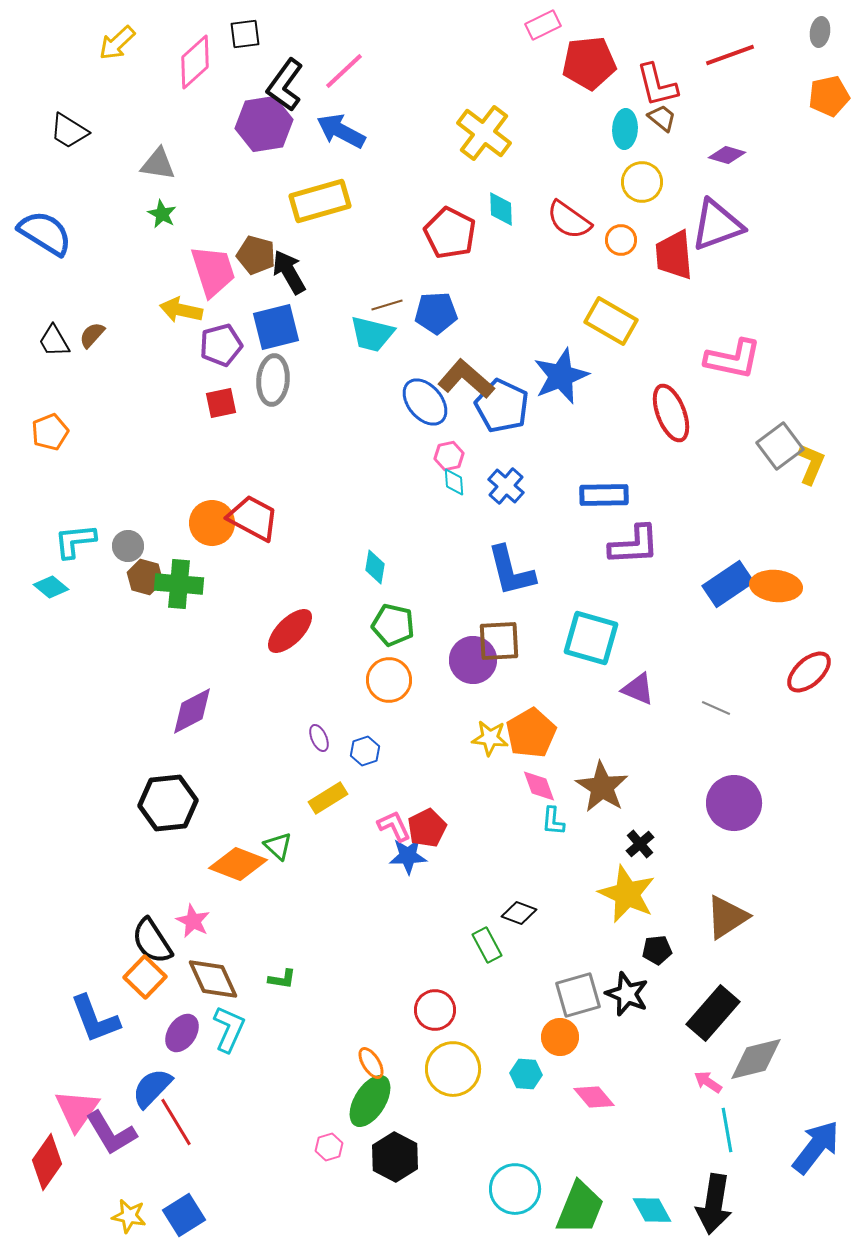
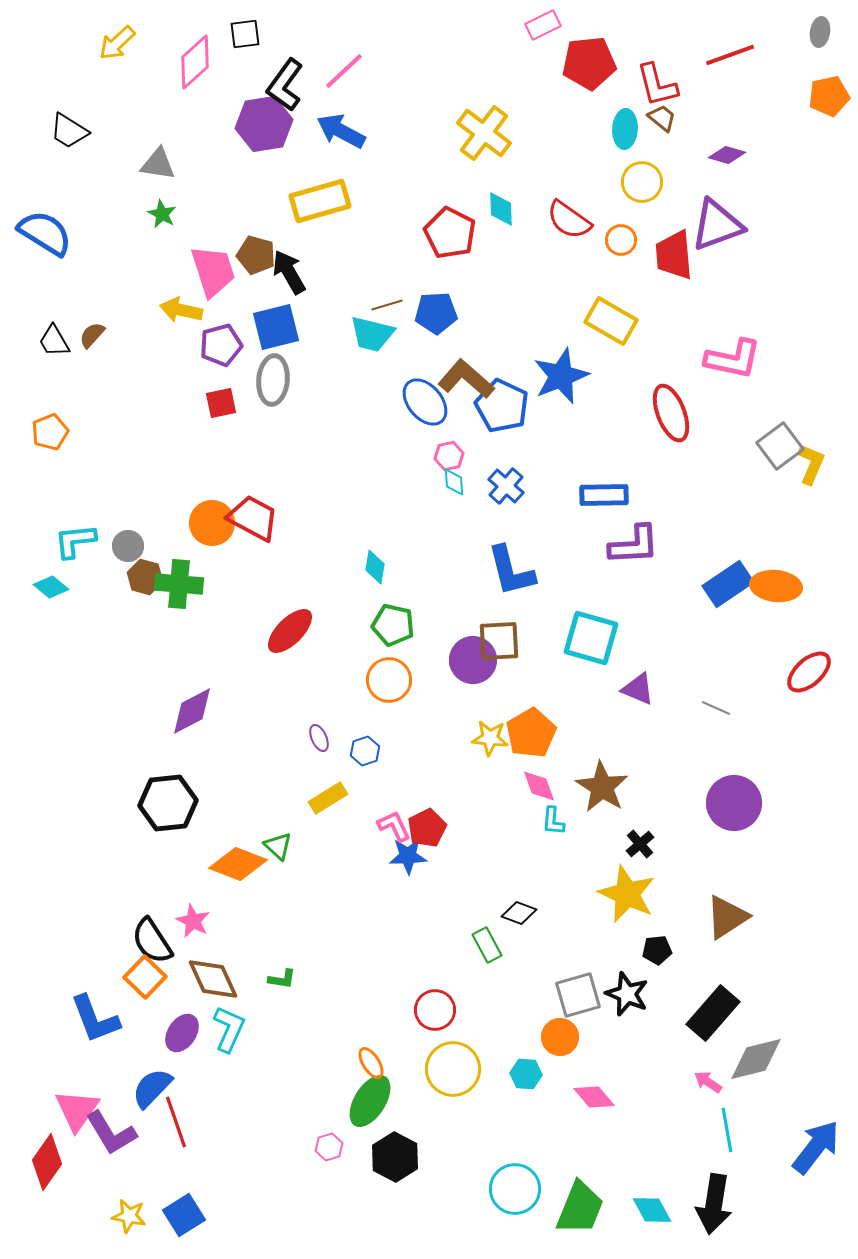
red line at (176, 1122): rotated 12 degrees clockwise
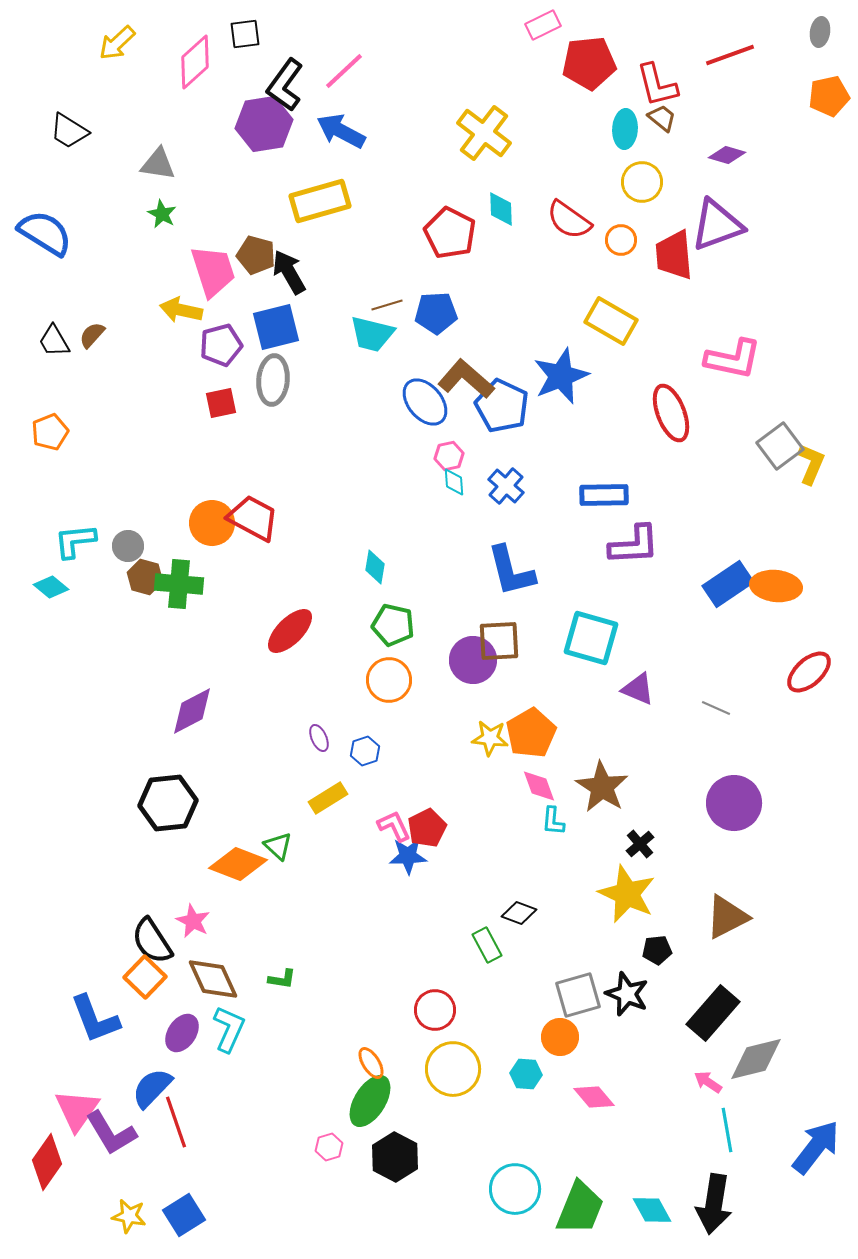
brown triangle at (727, 917): rotated 6 degrees clockwise
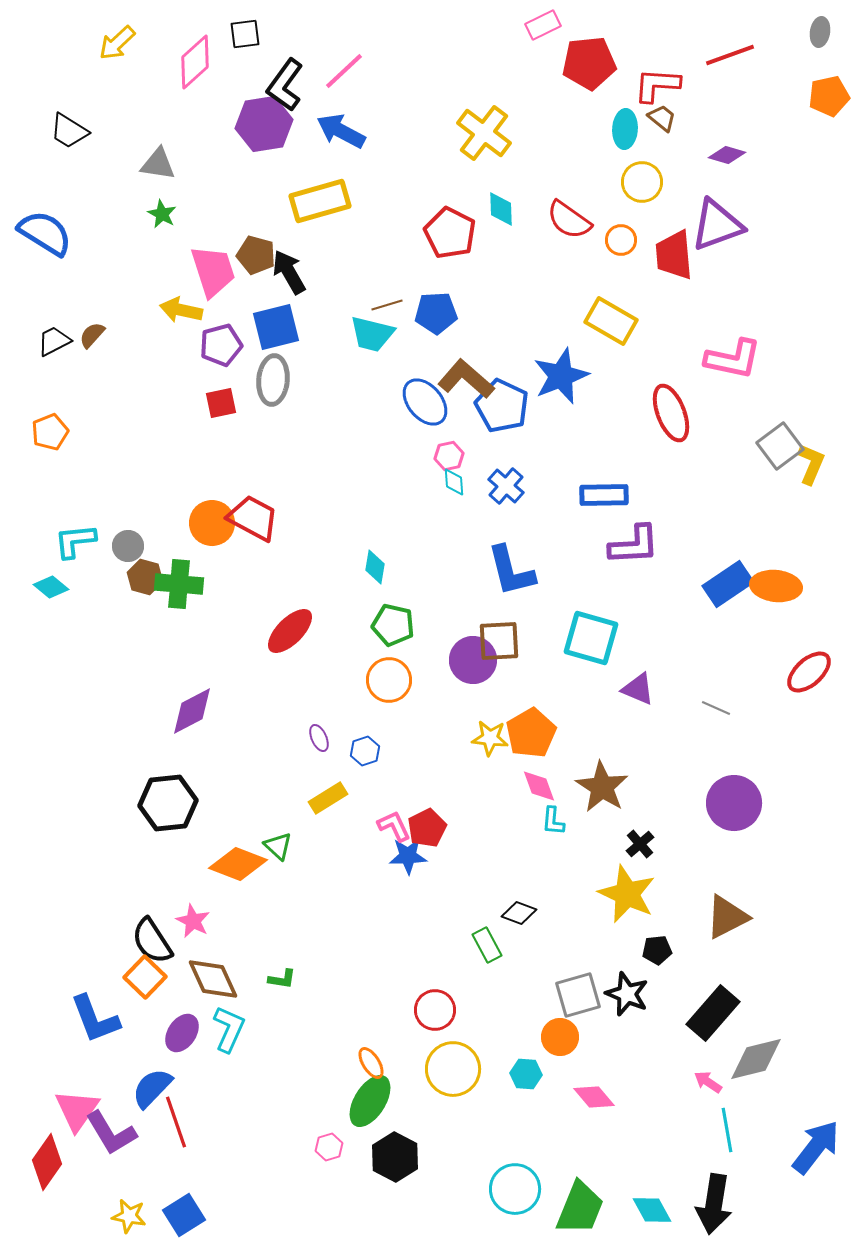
red L-shape at (657, 85): rotated 108 degrees clockwise
black trapezoid at (54, 341): rotated 93 degrees clockwise
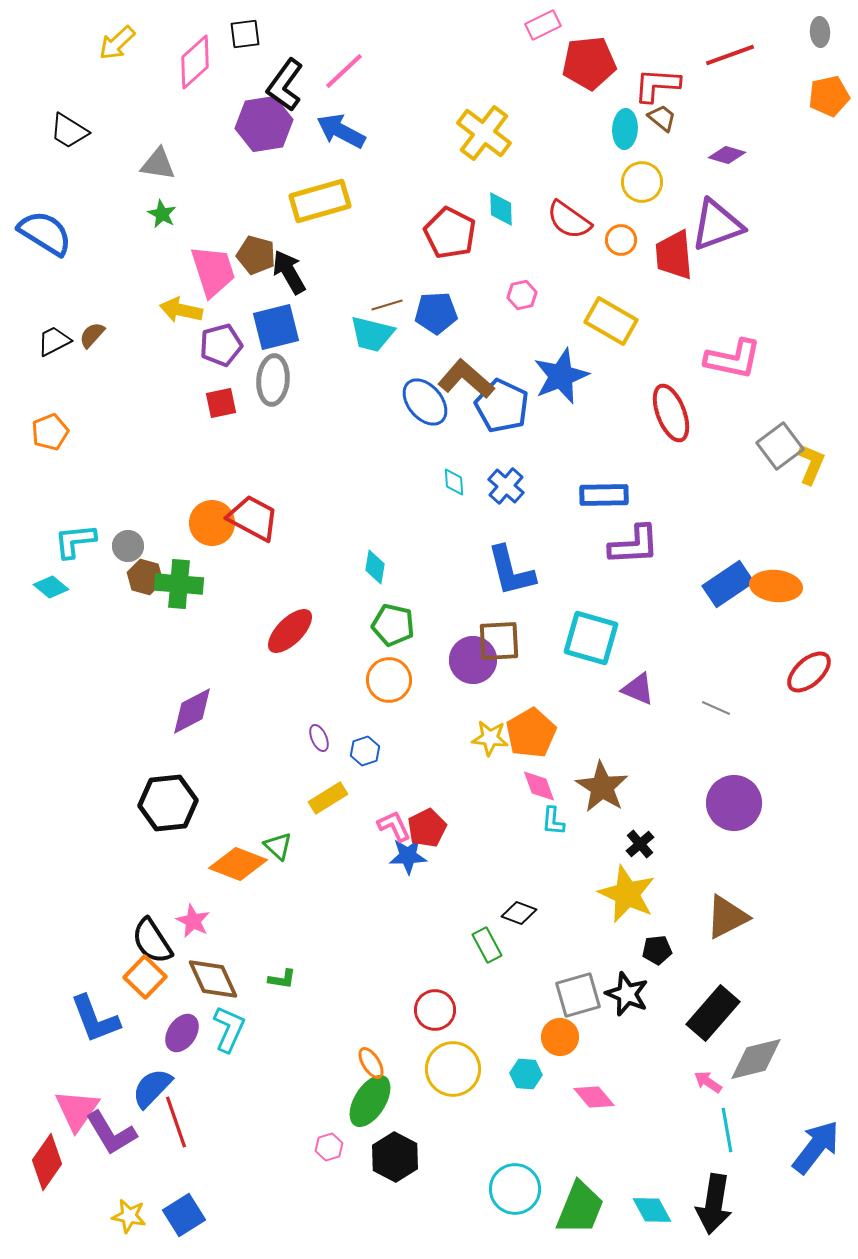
gray ellipse at (820, 32): rotated 12 degrees counterclockwise
pink hexagon at (449, 456): moved 73 px right, 161 px up
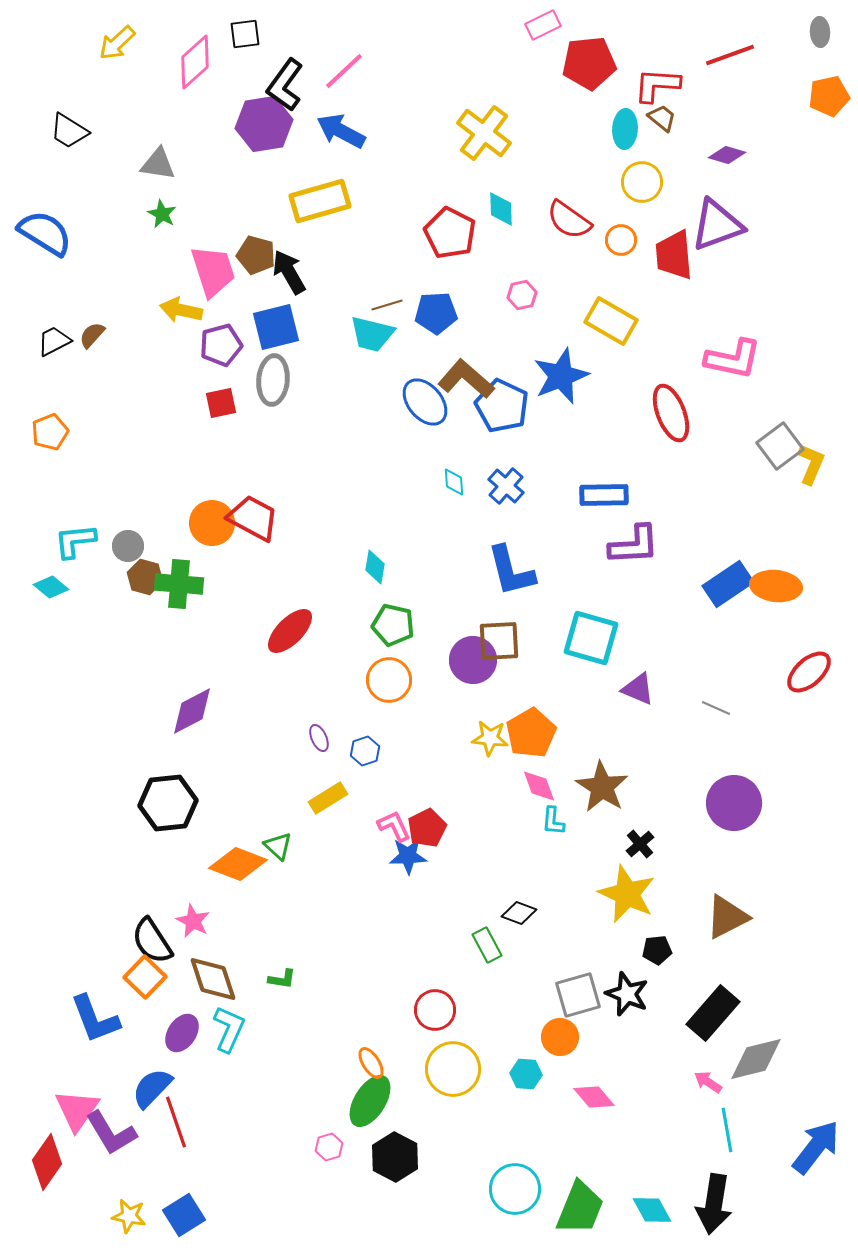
brown diamond at (213, 979): rotated 6 degrees clockwise
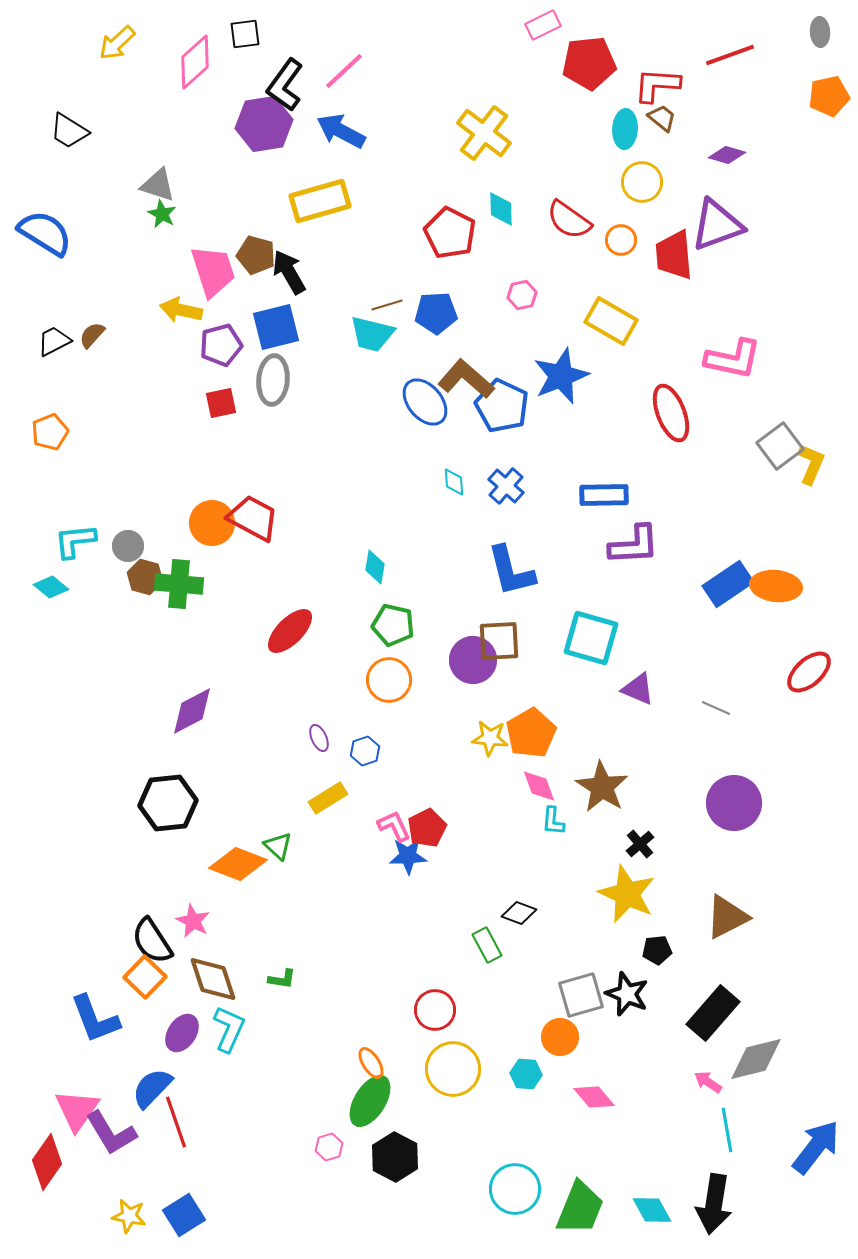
gray triangle at (158, 164): moved 21 px down; rotated 9 degrees clockwise
gray square at (578, 995): moved 3 px right
